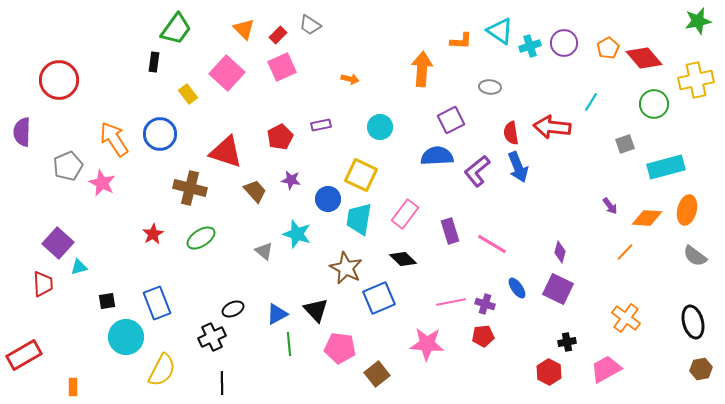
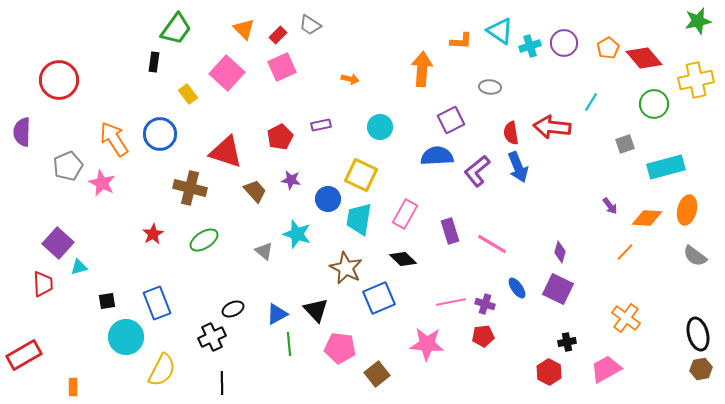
pink rectangle at (405, 214): rotated 8 degrees counterclockwise
green ellipse at (201, 238): moved 3 px right, 2 px down
black ellipse at (693, 322): moved 5 px right, 12 px down
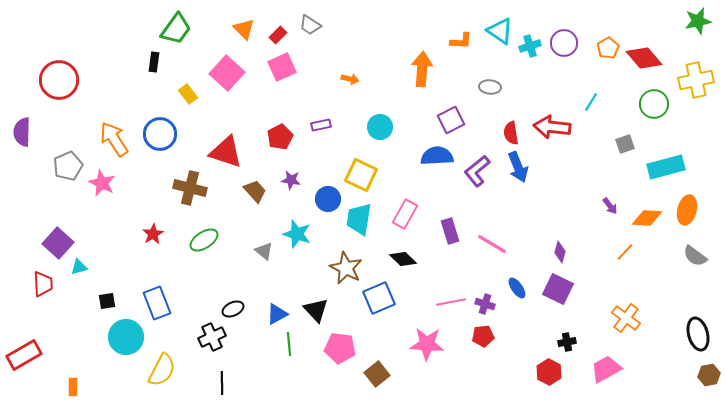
brown hexagon at (701, 369): moved 8 px right, 6 px down
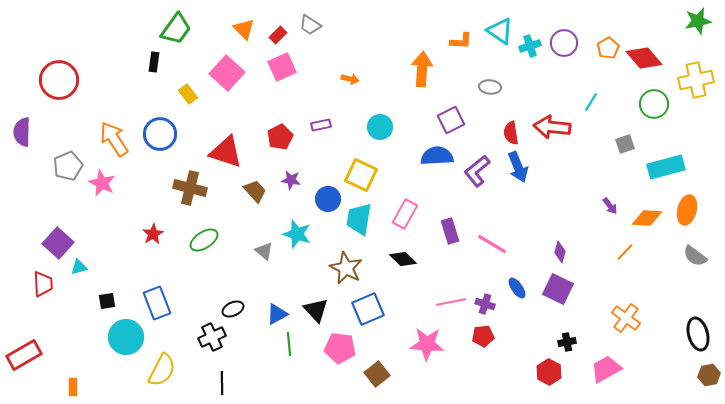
blue square at (379, 298): moved 11 px left, 11 px down
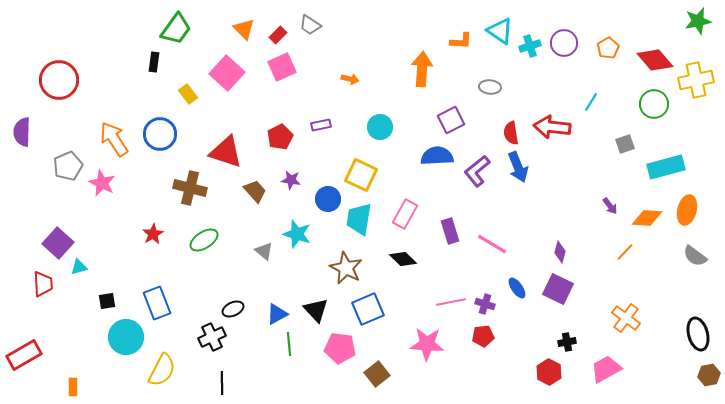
red diamond at (644, 58): moved 11 px right, 2 px down
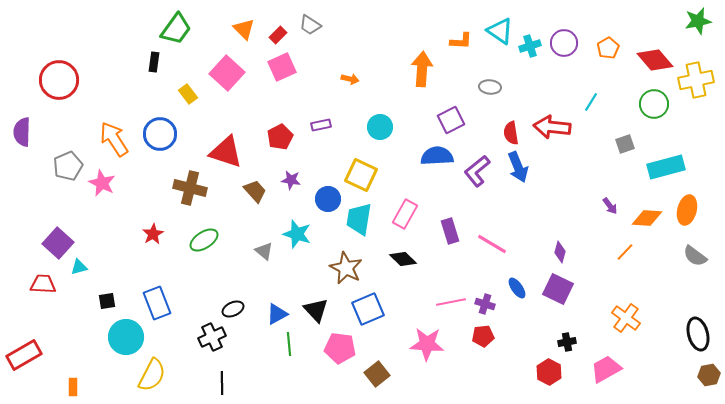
red trapezoid at (43, 284): rotated 84 degrees counterclockwise
yellow semicircle at (162, 370): moved 10 px left, 5 px down
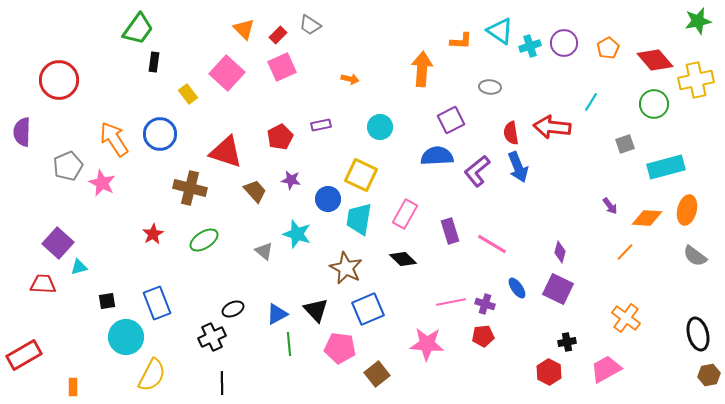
green trapezoid at (176, 29): moved 38 px left
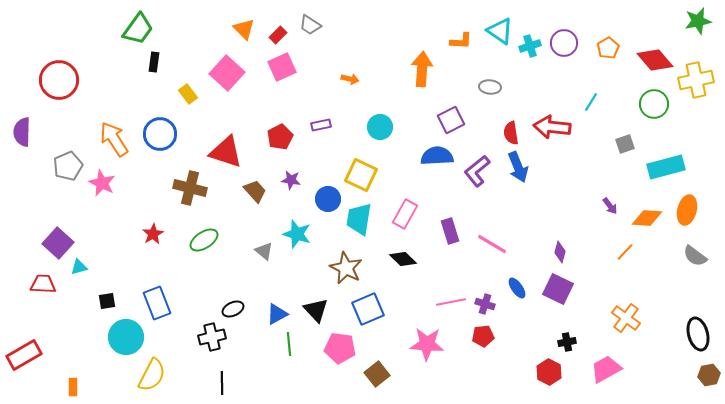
black cross at (212, 337): rotated 12 degrees clockwise
